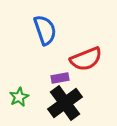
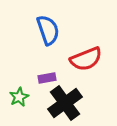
blue semicircle: moved 3 px right
purple rectangle: moved 13 px left
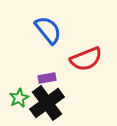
blue semicircle: rotated 20 degrees counterclockwise
green star: moved 1 px down
black cross: moved 18 px left
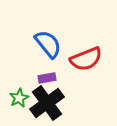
blue semicircle: moved 14 px down
